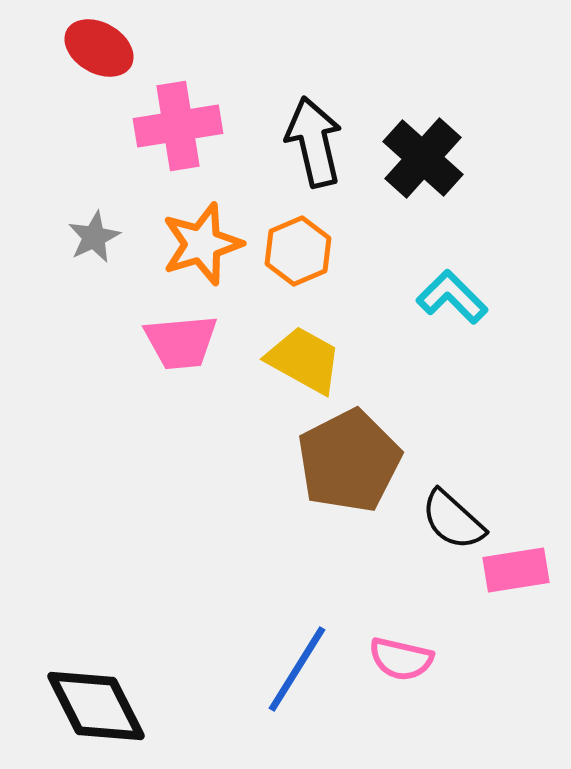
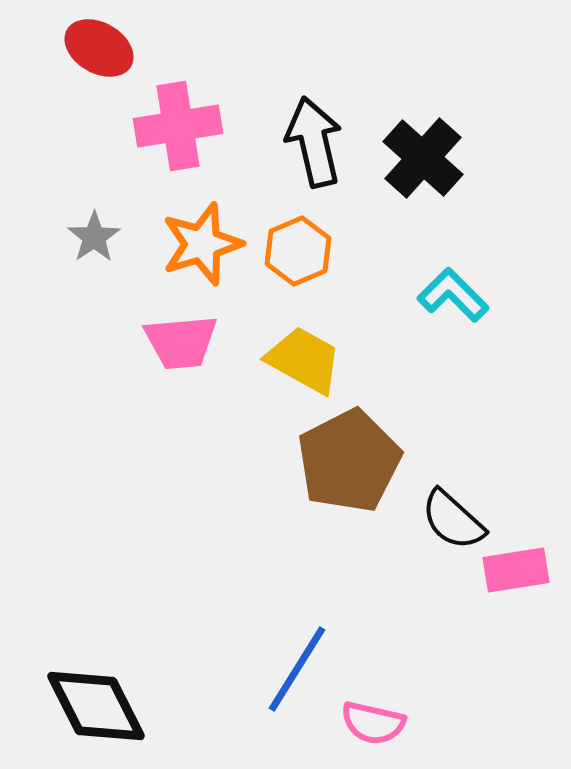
gray star: rotated 8 degrees counterclockwise
cyan L-shape: moved 1 px right, 2 px up
pink semicircle: moved 28 px left, 64 px down
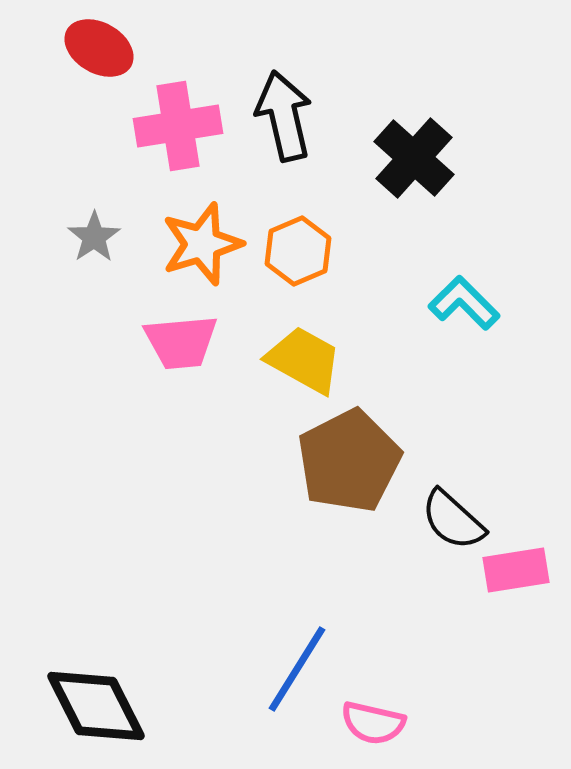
black arrow: moved 30 px left, 26 px up
black cross: moved 9 px left
cyan L-shape: moved 11 px right, 8 px down
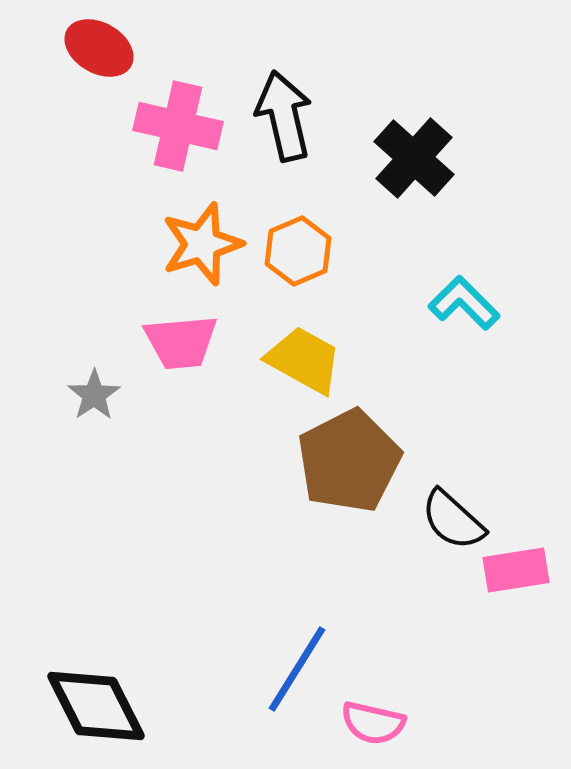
pink cross: rotated 22 degrees clockwise
gray star: moved 158 px down
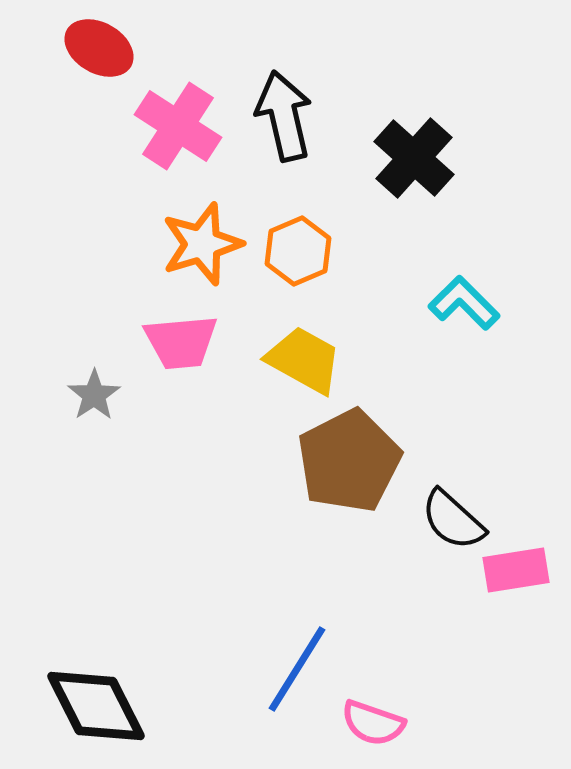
pink cross: rotated 20 degrees clockwise
pink semicircle: rotated 6 degrees clockwise
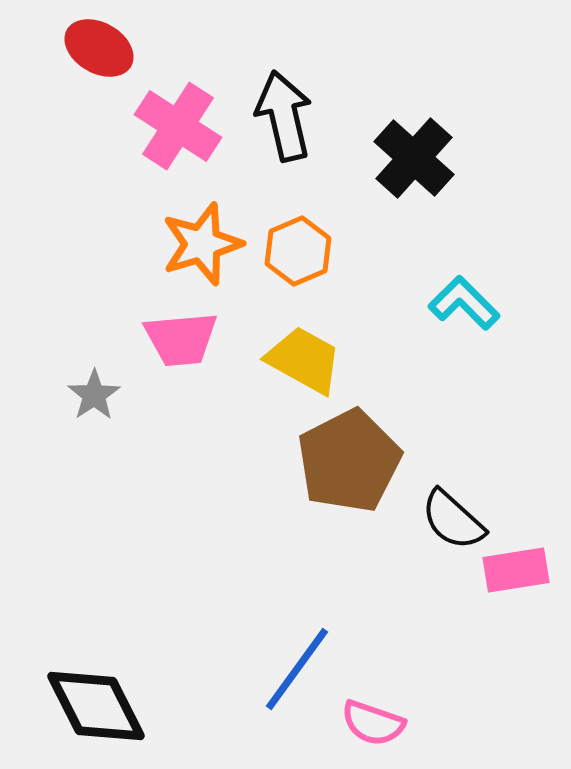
pink trapezoid: moved 3 px up
blue line: rotated 4 degrees clockwise
